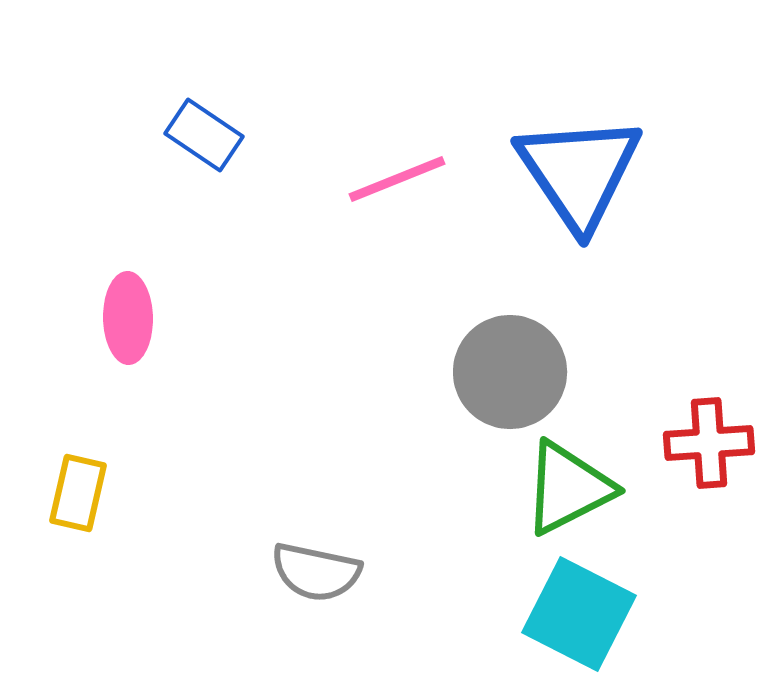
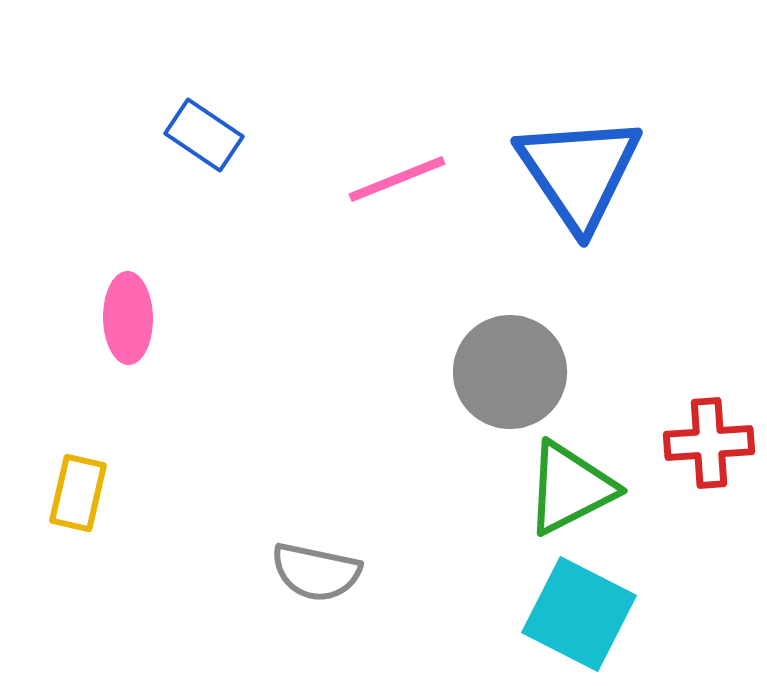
green triangle: moved 2 px right
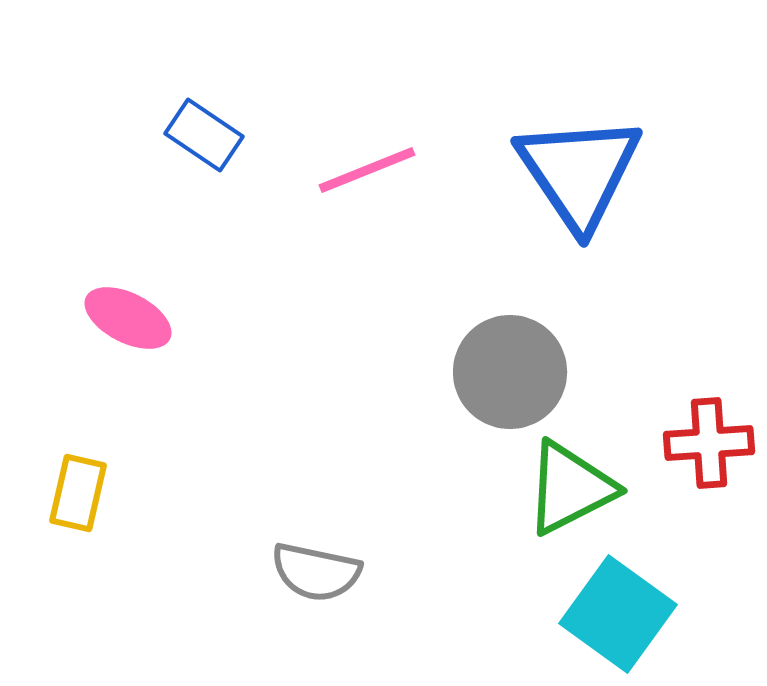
pink line: moved 30 px left, 9 px up
pink ellipse: rotated 62 degrees counterclockwise
cyan square: moved 39 px right; rotated 9 degrees clockwise
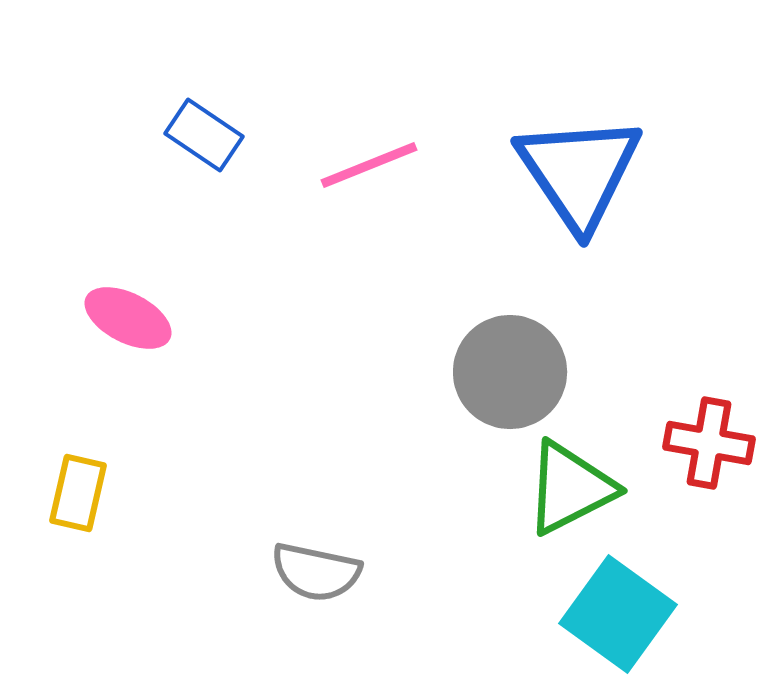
pink line: moved 2 px right, 5 px up
red cross: rotated 14 degrees clockwise
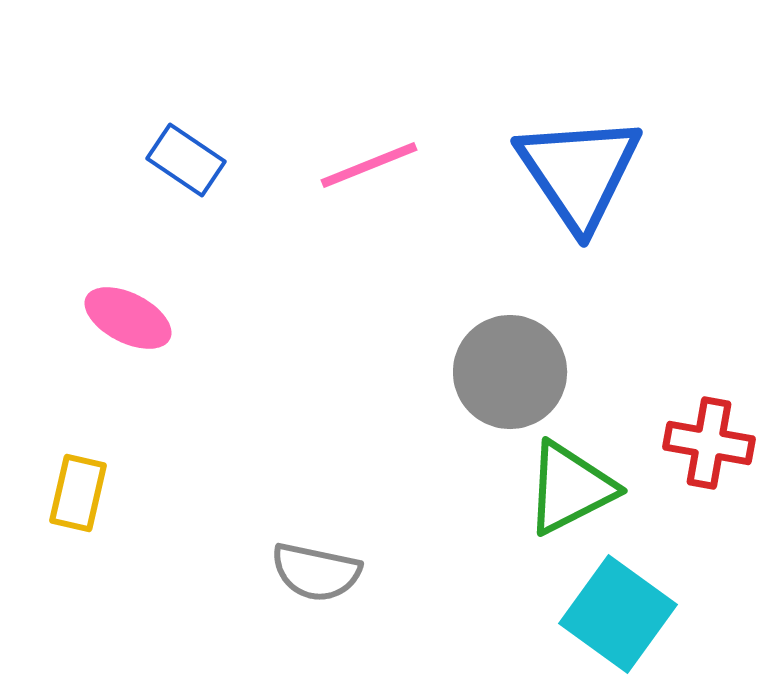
blue rectangle: moved 18 px left, 25 px down
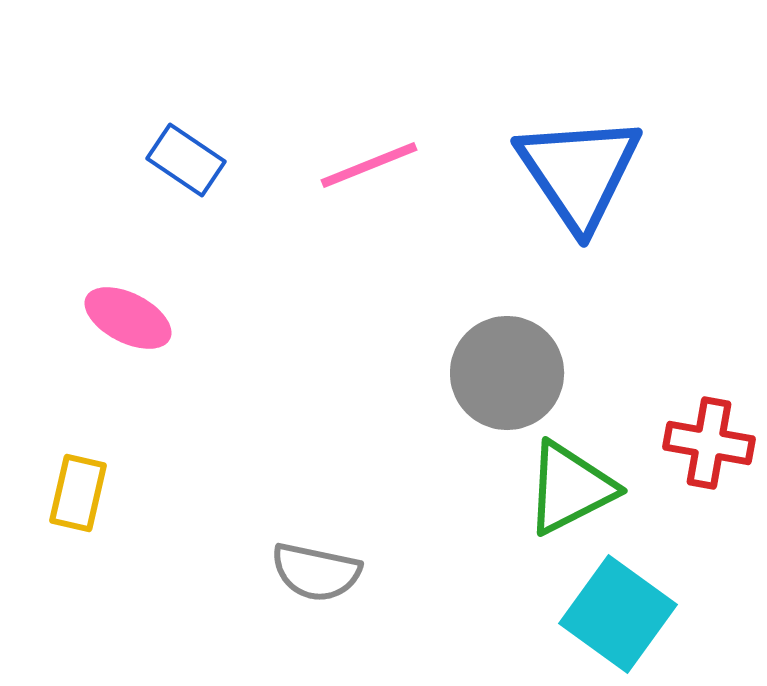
gray circle: moved 3 px left, 1 px down
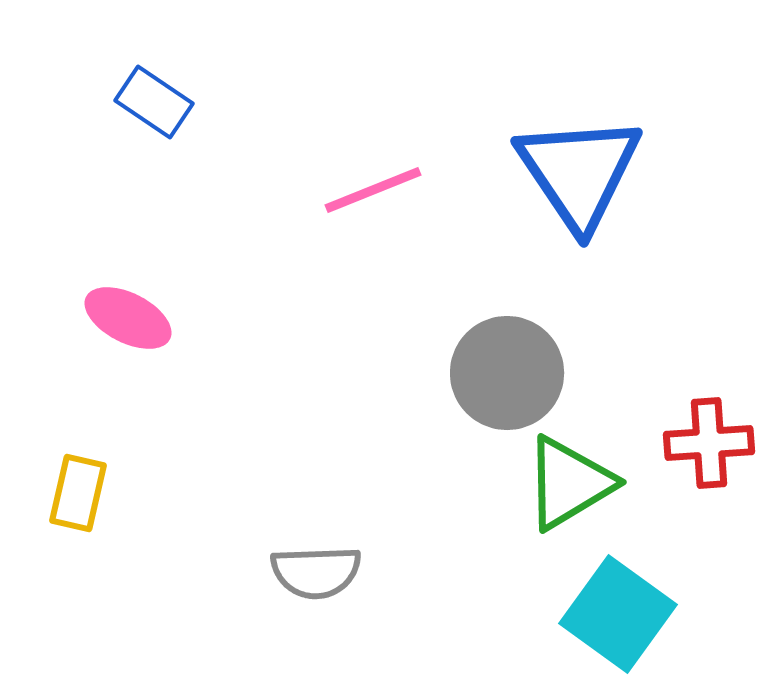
blue rectangle: moved 32 px left, 58 px up
pink line: moved 4 px right, 25 px down
red cross: rotated 14 degrees counterclockwise
green triangle: moved 1 px left, 5 px up; rotated 4 degrees counterclockwise
gray semicircle: rotated 14 degrees counterclockwise
